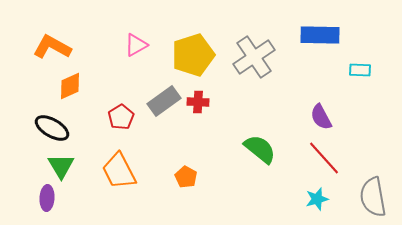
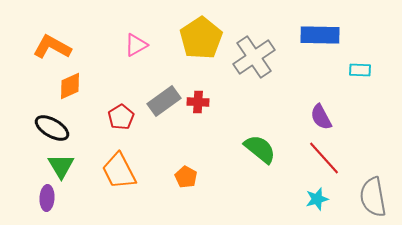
yellow pentagon: moved 8 px right, 17 px up; rotated 15 degrees counterclockwise
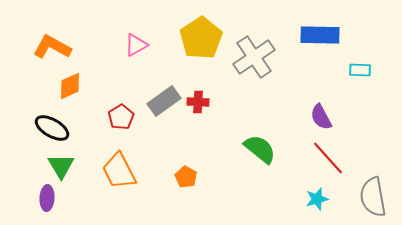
red line: moved 4 px right
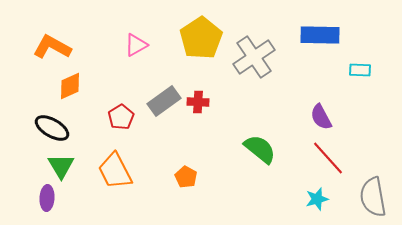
orange trapezoid: moved 4 px left
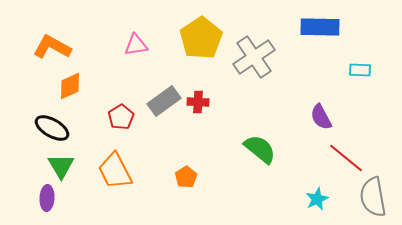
blue rectangle: moved 8 px up
pink triangle: rotated 20 degrees clockwise
red line: moved 18 px right; rotated 9 degrees counterclockwise
orange pentagon: rotated 10 degrees clockwise
cyan star: rotated 10 degrees counterclockwise
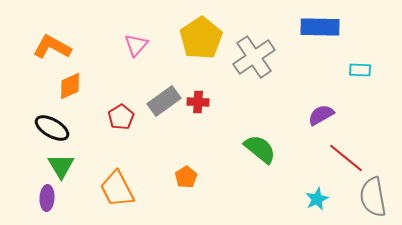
pink triangle: rotated 40 degrees counterclockwise
purple semicircle: moved 2 px up; rotated 88 degrees clockwise
orange trapezoid: moved 2 px right, 18 px down
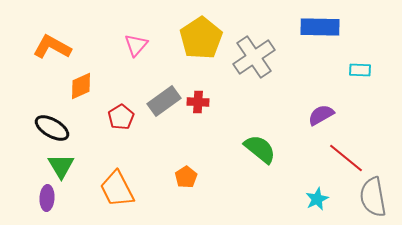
orange diamond: moved 11 px right
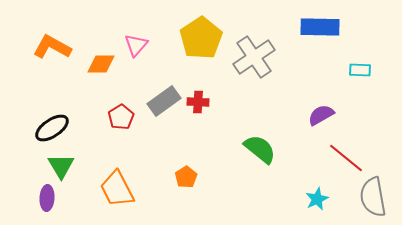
orange diamond: moved 20 px right, 22 px up; rotated 24 degrees clockwise
black ellipse: rotated 64 degrees counterclockwise
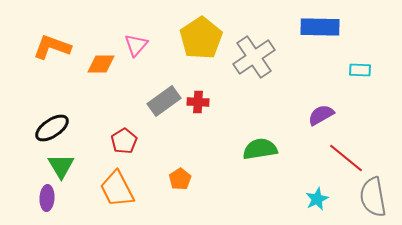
orange L-shape: rotated 9 degrees counterclockwise
red pentagon: moved 3 px right, 24 px down
green semicircle: rotated 48 degrees counterclockwise
orange pentagon: moved 6 px left, 2 px down
